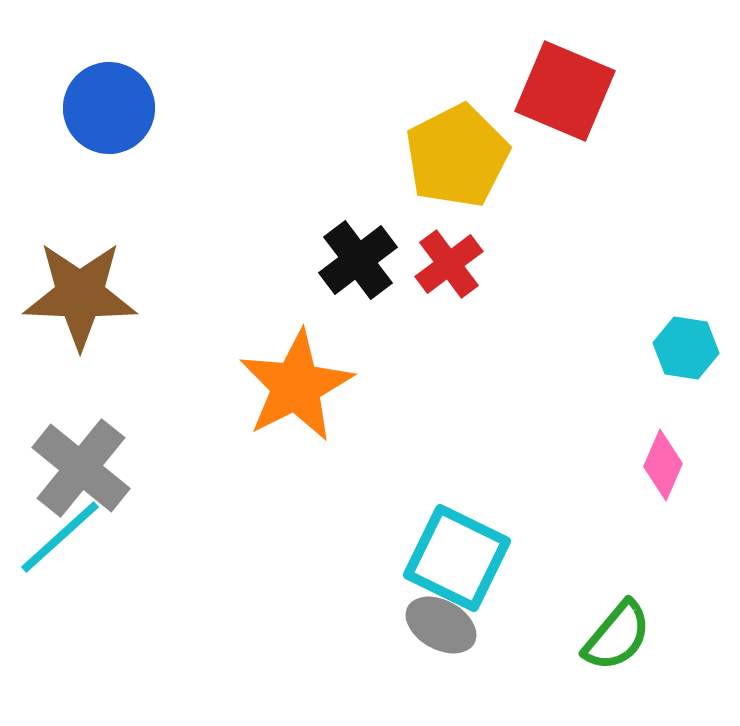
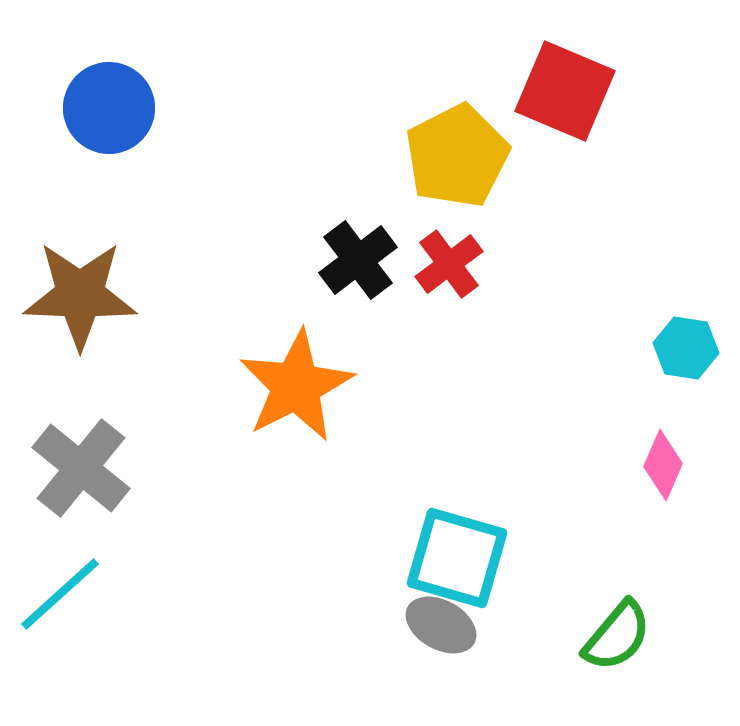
cyan line: moved 57 px down
cyan square: rotated 10 degrees counterclockwise
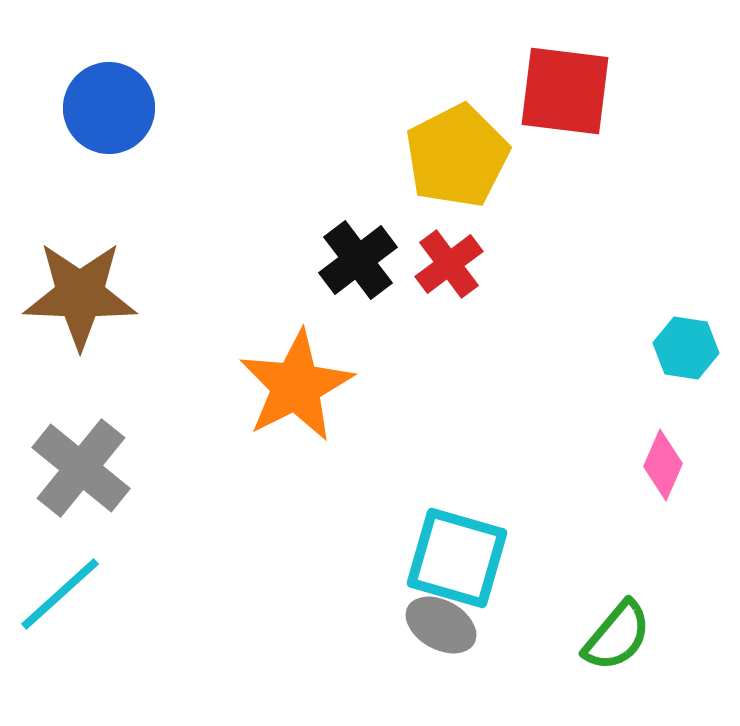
red square: rotated 16 degrees counterclockwise
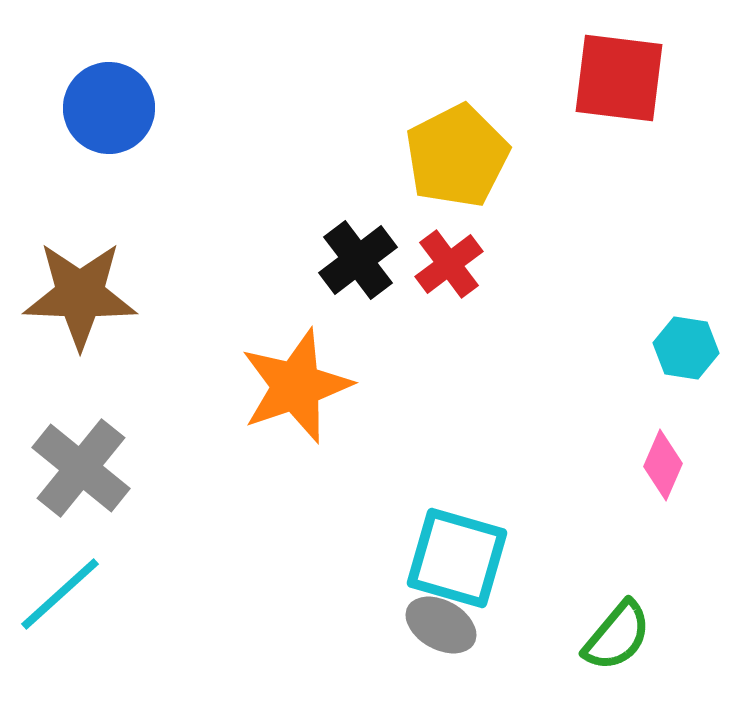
red square: moved 54 px right, 13 px up
orange star: rotated 8 degrees clockwise
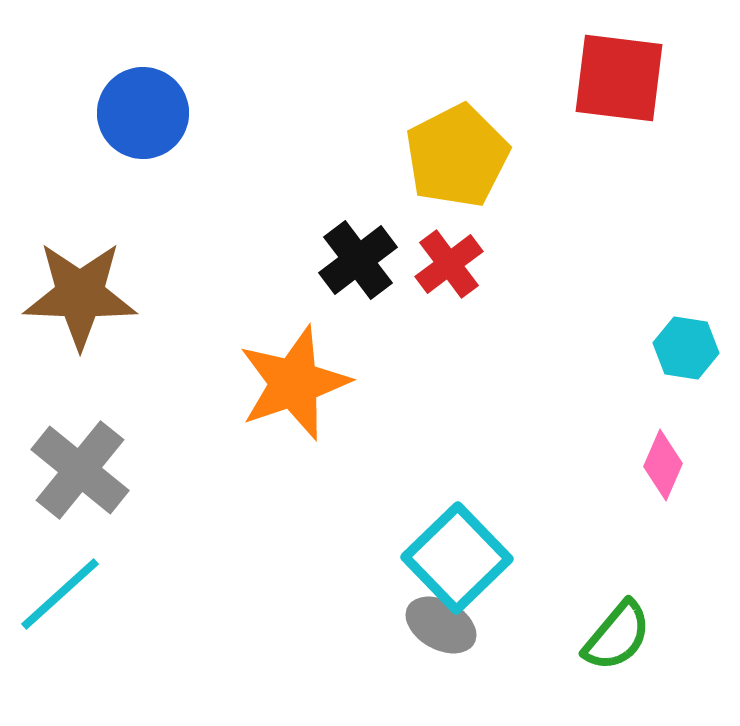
blue circle: moved 34 px right, 5 px down
orange star: moved 2 px left, 3 px up
gray cross: moved 1 px left, 2 px down
cyan square: rotated 30 degrees clockwise
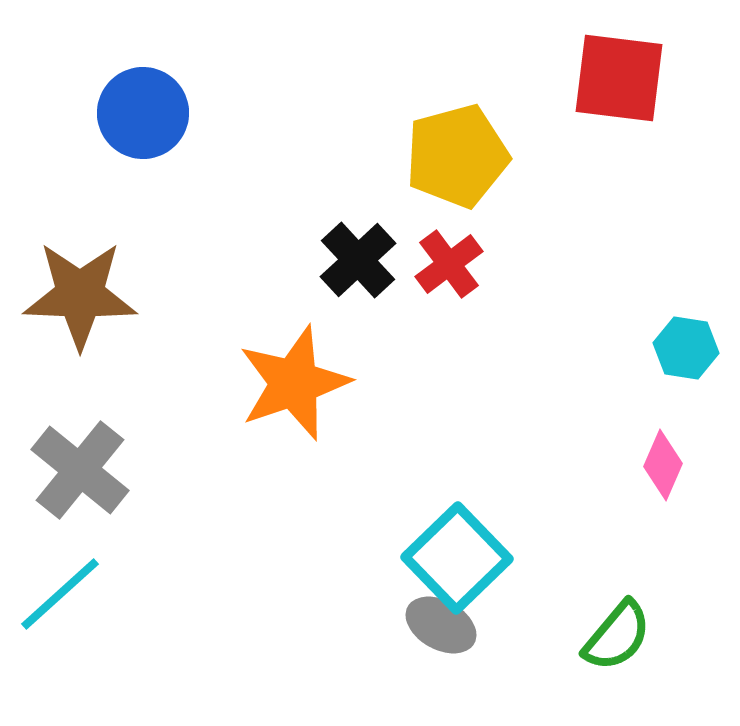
yellow pentagon: rotated 12 degrees clockwise
black cross: rotated 6 degrees counterclockwise
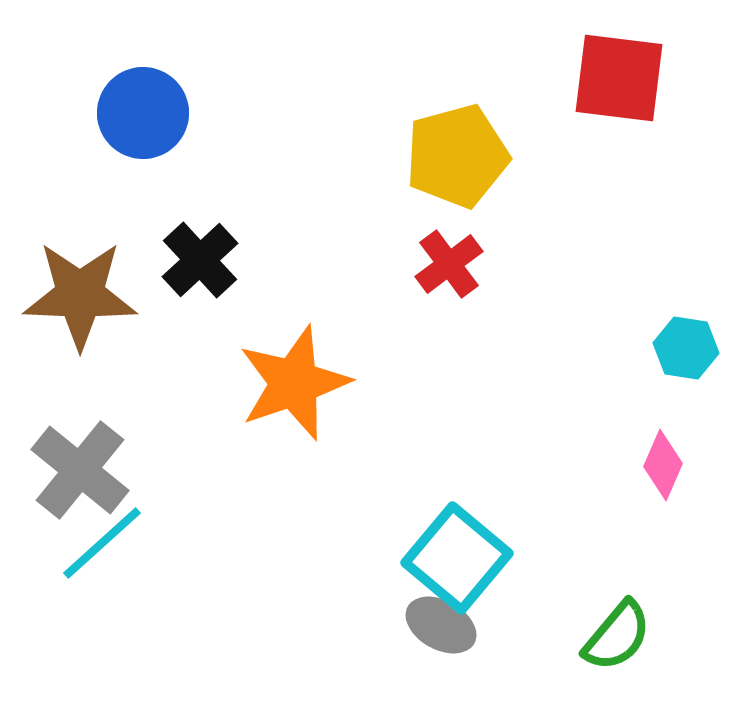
black cross: moved 158 px left
cyan square: rotated 6 degrees counterclockwise
cyan line: moved 42 px right, 51 px up
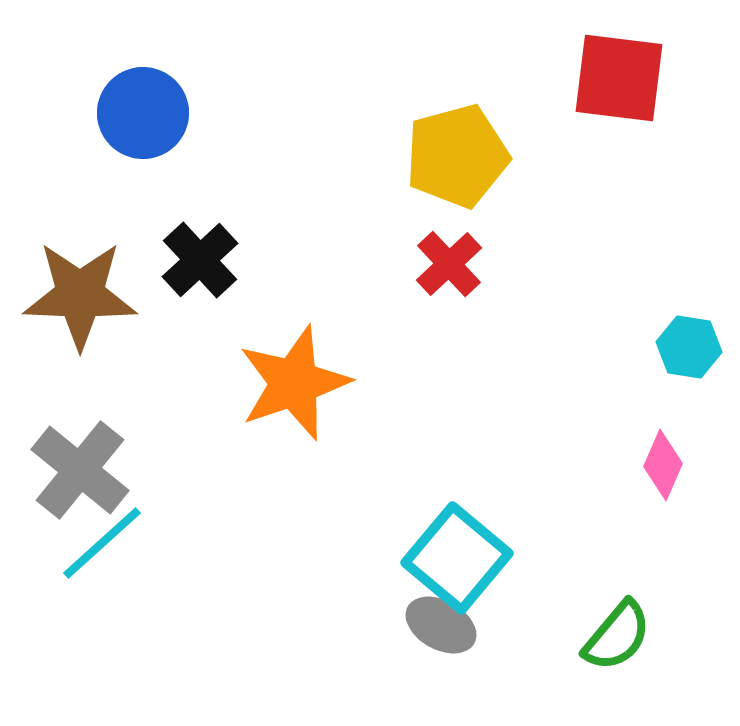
red cross: rotated 6 degrees counterclockwise
cyan hexagon: moved 3 px right, 1 px up
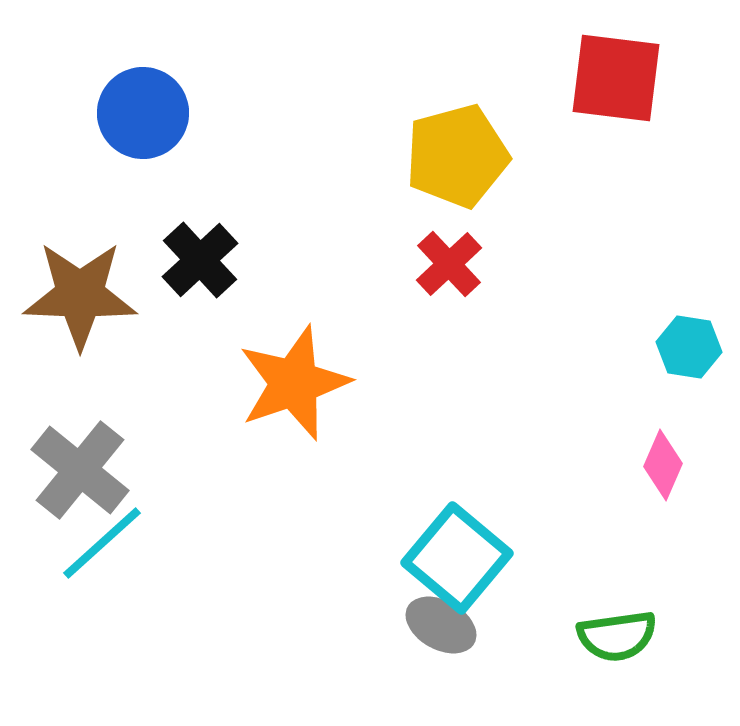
red square: moved 3 px left
green semicircle: rotated 42 degrees clockwise
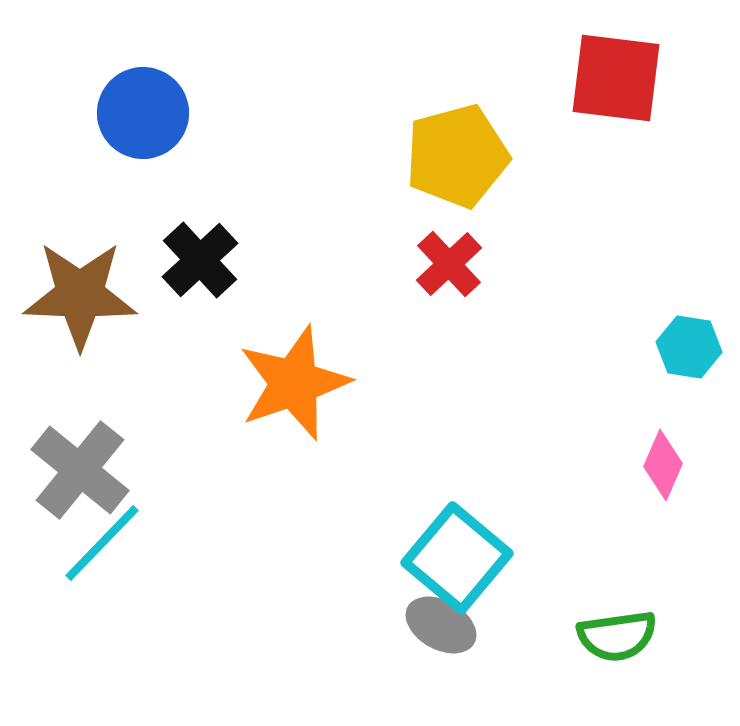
cyan line: rotated 4 degrees counterclockwise
